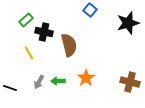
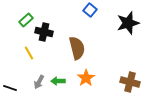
brown semicircle: moved 8 px right, 3 px down
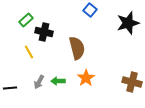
yellow line: moved 1 px up
brown cross: moved 2 px right
black line: rotated 24 degrees counterclockwise
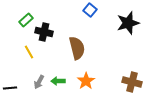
orange star: moved 3 px down
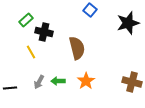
yellow line: moved 2 px right
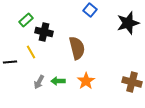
black line: moved 26 px up
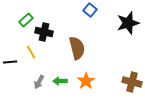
green arrow: moved 2 px right
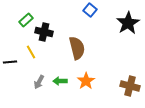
black star: rotated 15 degrees counterclockwise
brown cross: moved 2 px left, 4 px down
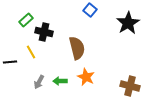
orange star: moved 4 px up; rotated 12 degrees counterclockwise
